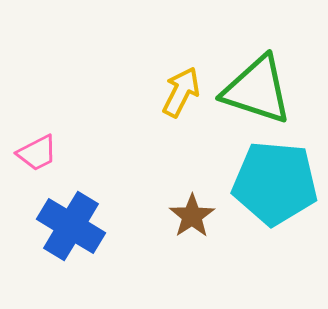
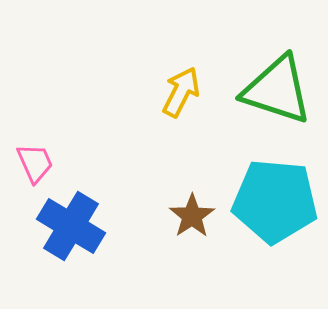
green triangle: moved 20 px right
pink trapezoid: moved 2 px left, 10 px down; rotated 87 degrees counterclockwise
cyan pentagon: moved 18 px down
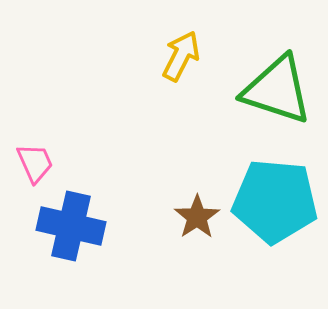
yellow arrow: moved 36 px up
brown star: moved 5 px right, 1 px down
blue cross: rotated 18 degrees counterclockwise
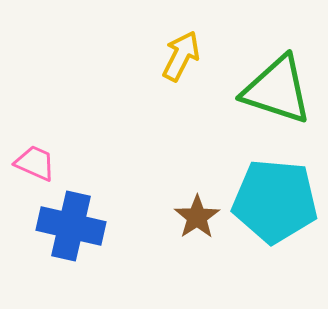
pink trapezoid: rotated 42 degrees counterclockwise
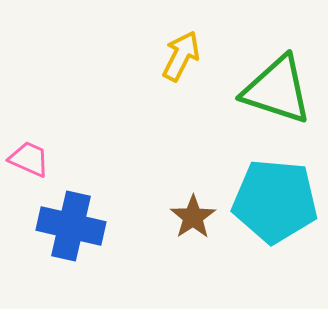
pink trapezoid: moved 6 px left, 4 px up
brown star: moved 4 px left
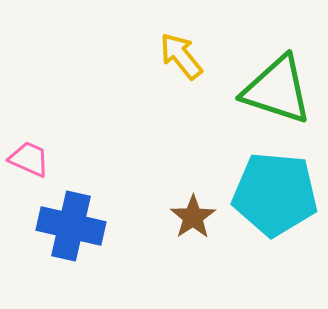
yellow arrow: rotated 66 degrees counterclockwise
cyan pentagon: moved 7 px up
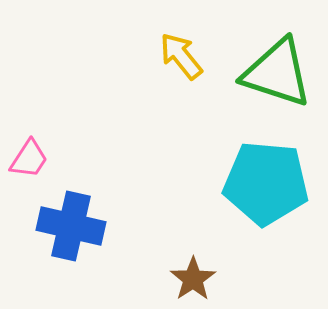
green triangle: moved 17 px up
pink trapezoid: rotated 99 degrees clockwise
cyan pentagon: moved 9 px left, 11 px up
brown star: moved 62 px down
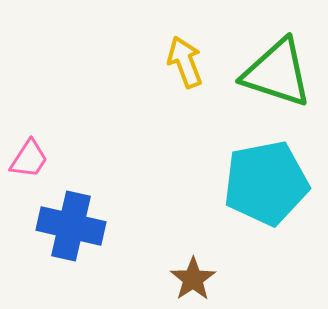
yellow arrow: moved 4 px right, 6 px down; rotated 18 degrees clockwise
cyan pentagon: rotated 16 degrees counterclockwise
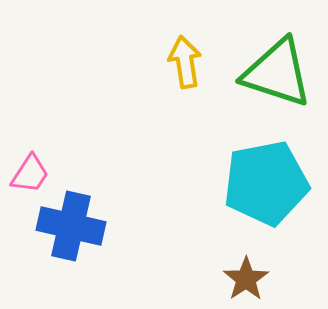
yellow arrow: rotated 12 degrees clockwise
pink trapezoid: moved 1 px right, 15 px down
brown star: moved 53 px right
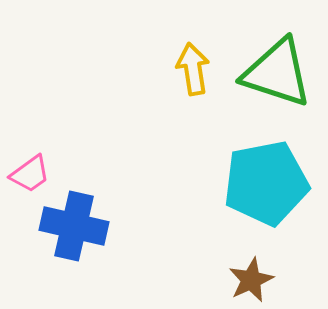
yellow arrow: moved 8 px right, 7 px down
pink trapezoid: rotated 21 degrees clockwise
blue cross: moved 3 px right
brown star: moved 5 px right, 1 px down; rotated 9 degrees clockwise
